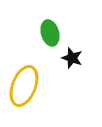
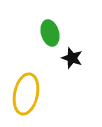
yellow ellipse: moved 2 px right, 8 px down; rotated 9 degrees counterclockwise
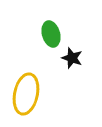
green ellipse: moved 1 px right, 1 px down
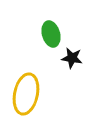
black star: rotated 10 degrees counterclockwise
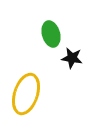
yellow ellipse: rotated 6 degrees clockwise
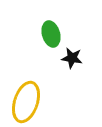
yellow ellipse: moved 8 px down
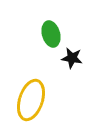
yellow ellipse: moved 5 px right, 2 px up
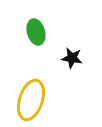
green ellipse: moved 15 px left, 2 px up
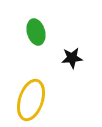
black star: rotated 15 degrees counterclockwise
